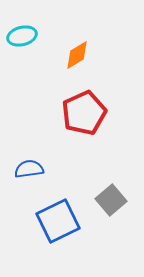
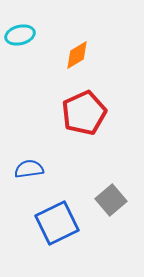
cyan ellipse: moved 2 px left, 1 px up
blue square: moved 1 px left, 2 px down
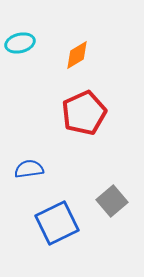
cyan ellipse: moved 8 px down
gray square: moved 1 px right, 1 px down
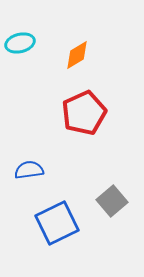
blue semicircle: moved 1 px down
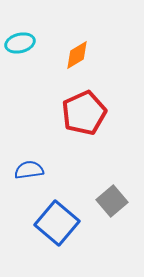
blue square: rotated 24 degrees counterclockwise
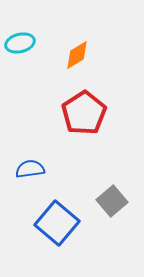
red pentagon: rotated 9 degrees counterclockwise
blue semicircle: moved 1 px right, 1 px up
